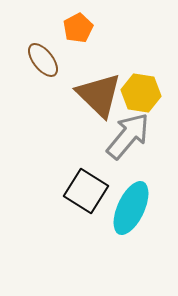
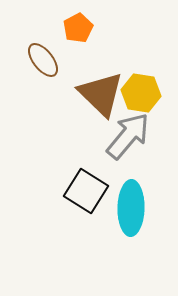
brown triangle: moved 2 px right, 1 px up
cyan ellipse: rotated 24 degrees counterclockwise
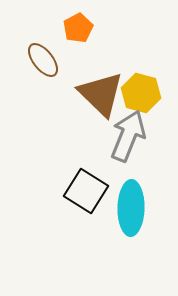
yellow hexagon: rotated 6 degrees clockwise
gray arrow: rotated 18 degrees counterclockwise
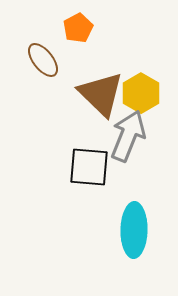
yellow hexagon: rotated 15 degrees clockwise
black square: moved 3 px right, 24 px up; rotated 27 degrees counterclockwise
cyan ellipse: moved 3 px right, 22 px down
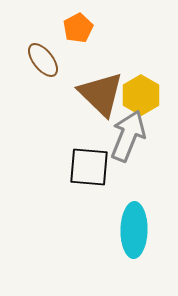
yellow hexagon: moved 2 px down
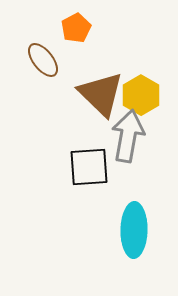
orange pentagon: moved 2 px left
gray arrow: rotated 12 degrees counterclockwise
black square: rotated 9 degrees counterclockwise
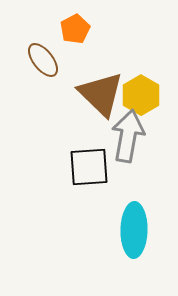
orange pentagon: moved 1 px left, 1 px down
